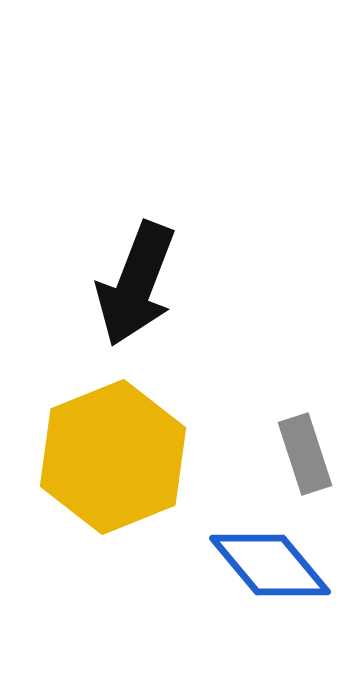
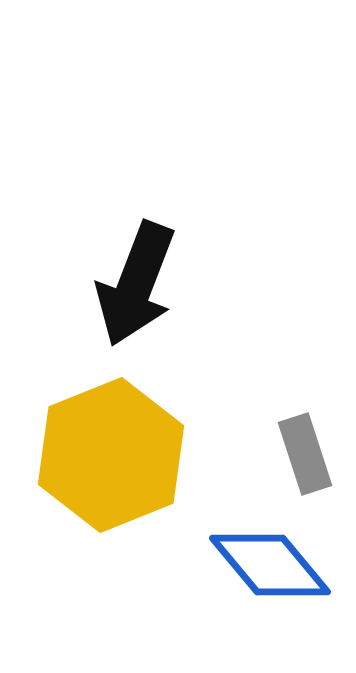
yellow hexagon: moved 2 px left, 2 px up
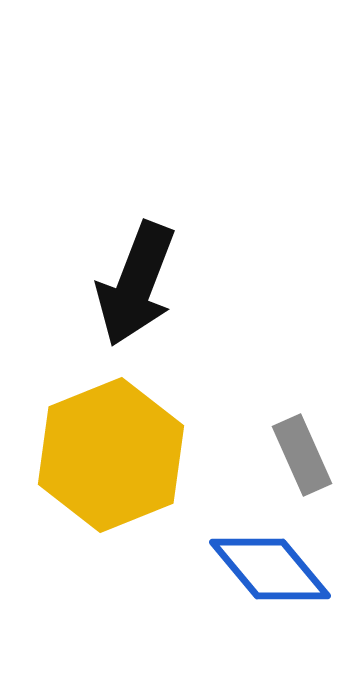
gray rectangle: moved 3 px left, 1 px down; rotated 6 degrees counterclockwise
blue diamond: moved 4 px down
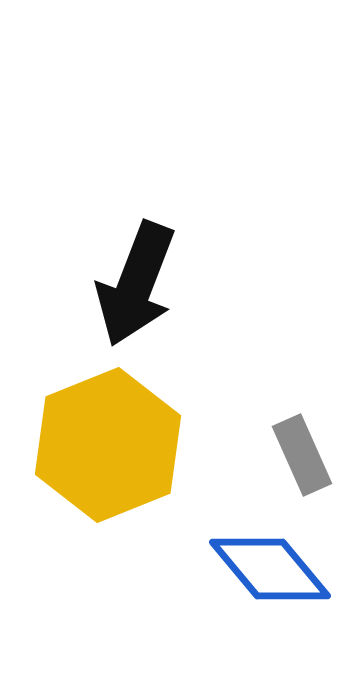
yellow hexagon: moved 3 px left, 10 px up
